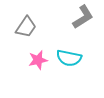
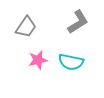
gray L-shape: moved 5 px left, 5 px down
cyan semicircle: moved 2 px right, 4 px down
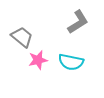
gray trapezoid: moved 4 px left, 10 px down; rotated 85 degrees counterclockwise
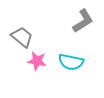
gray L-shape: moved 5 px right, 1 px up
pink star: moved 1 px left, 1 px down; rotated 24 degrees clockwise
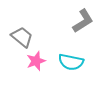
pink star: moved 1 px left; rotated 30 degrees counterclockwise
